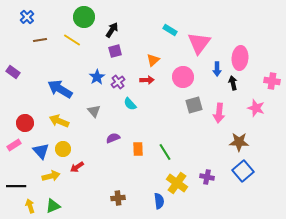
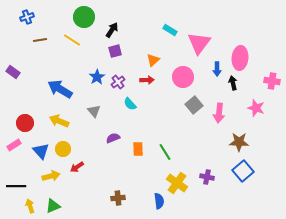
blue cross at (27, 17): rotated 24 degrees clockwise
gray square at (194, 105): rotated 24 degrees counterclockwise
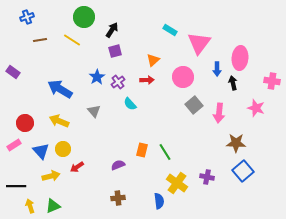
purple semicircle at (113, 138): moved 5 px right, 27 px down
brown star at (239, 142): moved 3 px left, 1 px down
orange rectangle at (138, 149): moved 4 px right, 1 px down; rotated 16 degrees clockwise
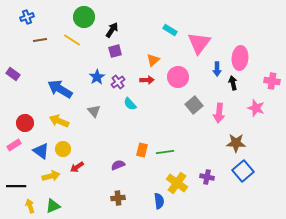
purple rectangle at (13, 72): moved 2 px down
pink circle at (183, 77): moved 5 px left
blue triangle at (41, 151): rotated 12 degrees counterclockwise
green line at (165, 152): rotated 66 degrees counterclockwise
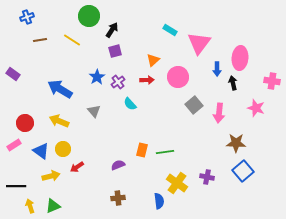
green circle at (84, 17): moved 5 px right, 1 px up
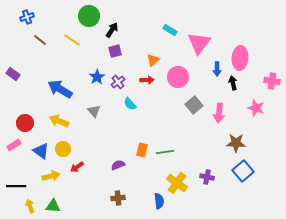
brown line at (40, 40): rotated 48 degrees clockwise
green triangle at (53, 206): rotated 28 degrees clockwise
